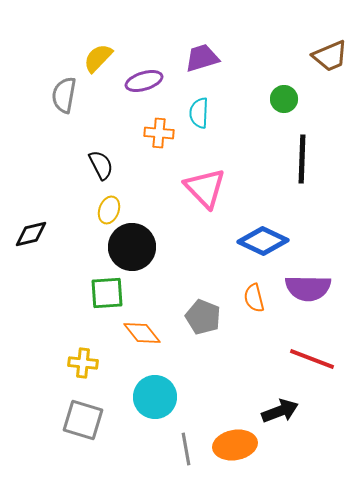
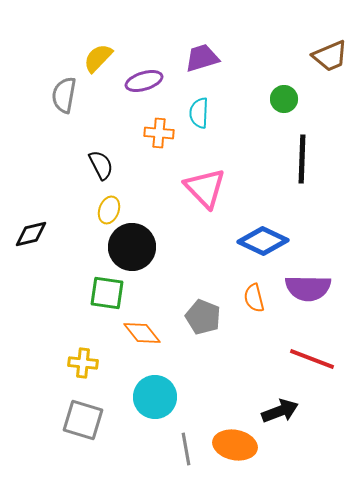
green square: rotated 12 degrees clockwise
orange ellipse: rotated 21 degrees clockwise
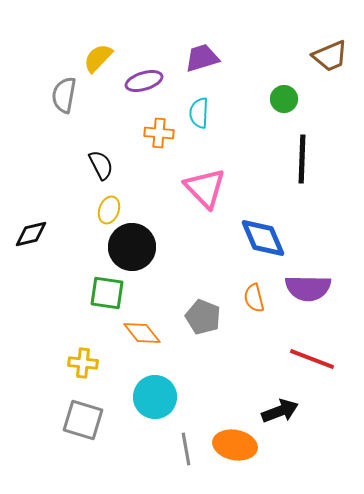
blue diamond: moved 3 px up; rotated 42 degrees clockwise
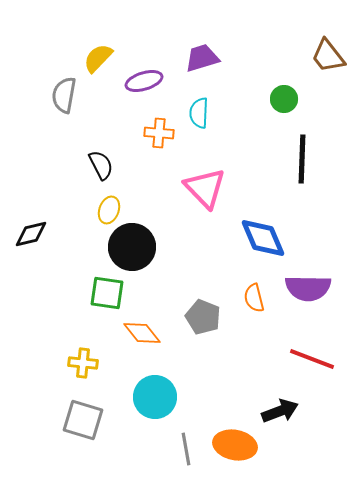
brown trapezoid: moved 2 px left; rotated 75 degrees clockwise
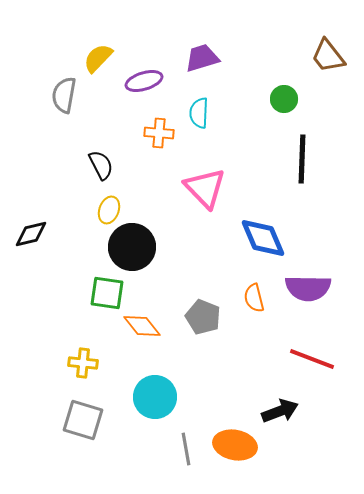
orange diamond: moved 7 px up
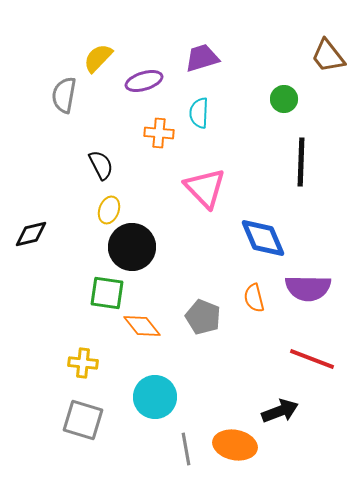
black line: moved 1 px left, 3 px down
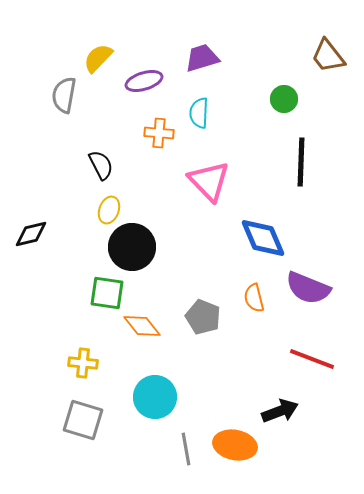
pink triangle: moved 4 px right, 7 px up
purple semicircle: rotated 21 degrees clockwise
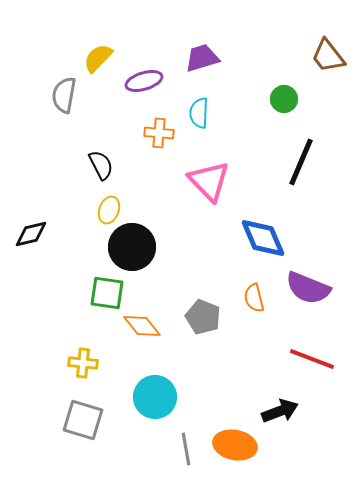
black line: rotated 21 degrees clockwise
